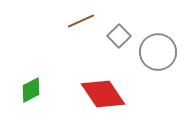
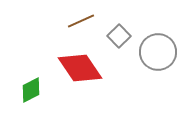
red diamond: moved 23 px left, 26 px up
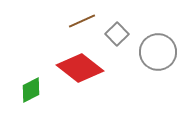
brown line: moved 1 px right
gray square: moved 2 px left, 2 px up
red diamond: rotated 18 degrees counterclockwise
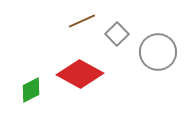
red diamond: moved 6 px down; rotated 9 degrees counterclockwise
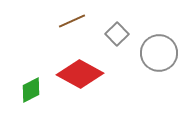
brown line: moved 10 px left
gray circle: moved 1 px right, 1 px down
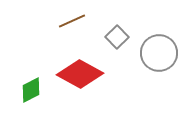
gray square: moved 3 px down
